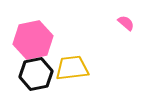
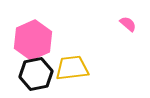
pink semicircle: moved 2 px right, 1 px down
pink hexagon: rotated 12 degrees counterclockwise
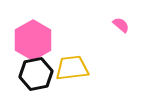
pink semicircle: moved 7 px left, 1 px down
pink hexagon: rotated 6 degrees counterclockwise
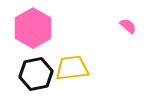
pink semicircle: moved 7 px right, 1 px down
pink hexagon: moved 12 px up
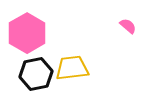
pink hexagon: moved 6 px left, 5 px down
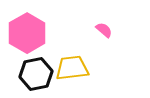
pink semicircle: moved 24 px left, 4 px down
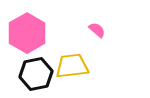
pink semicircle: moved 7 px left
yellow trapezoid: moved 2 px up
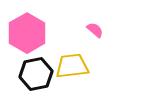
pink semicircle: moved 2 px left
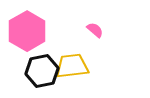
pink hexagon: moved 2 px up
black hexagon: moved 6 px right, 3 px up
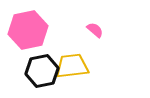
pink hexagon: moved 1 px right, 1 px up; rotated 18 degrees clockwise
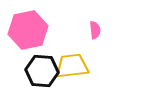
pink semicircle: rotated 42 degrees clockwise
black hexagon: rotated 16 degrees clockwise
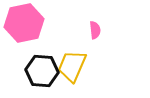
pink hexagon: moved 4 px left, 7 px up
yellow trapezoid: rotated 60 degrees counterclockwise
